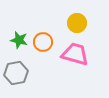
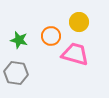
yellow circle: moved 2 px right, 1 px up
orange circle: moved 8 px right, 6 px up
gray hexagon: rotated 20 degrees clockwise
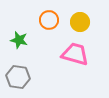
yellow circle: moved 1 px right
orange circle: moved 2 px left, 16 px up
gray hexagon: moved 2 px right, 4 px down
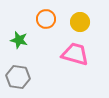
orange circle: moved 3 px left, 1 px up
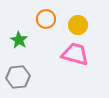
yellow circle: moved 2 px left, 3 px down
green star: rotated 18 degrees clockwise
gray hexagon: rotated 15 degrees counterclockwise
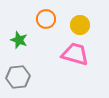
yellow circle: moved 2 px right
green star: rotated 12 degrees counterclockwise
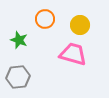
orange circle: moved 1 px left
pink trapezoid: moved 2 px left
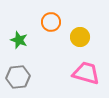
orange circle: moved 6 px right, 3 px down
yellow circle: moved 12 px down
pink trapezoid: moved 13 px right, 19 px down
